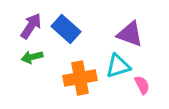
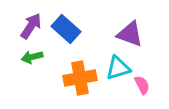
cyan triangle: moved 2 px down
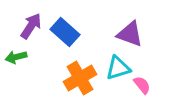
blue rectangle: moved 1 px left, 3 px down
green arrow: moved 16 px left
orange cross: rotated 20 degrees counterclockwise
pink semicircle: rotated 12 degrees counterclockwise
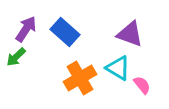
purple arrow: moved 5 px left, 3 px down
green arrow: rotated 30 degrees counterclockwise
cyan triangle: rotated 48 degrees clockwise
